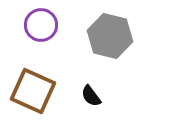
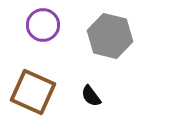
purple circle: moved 2 px right
brown square: moved 1 px down
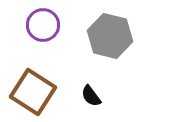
brown square: rotated 9 degrees clockwise
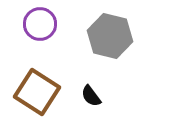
purple circle: moved 3 px left, 1 px up
brown square: moved 4 px right
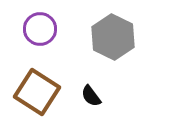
purple circle: moved 5 px down
gray hexagon: moved 3 px right, 1 px down; rotated 12 degrees clockwise
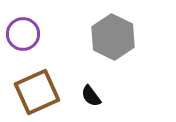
purple circle: moved 17 px left, 5 px down
brown square: rotated 33 degrees clockwise
